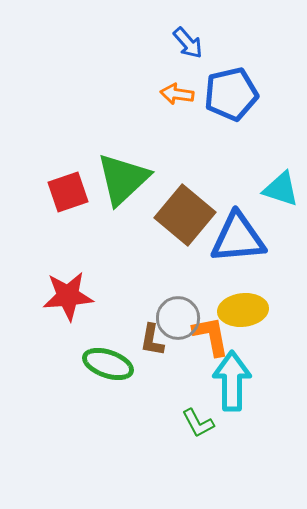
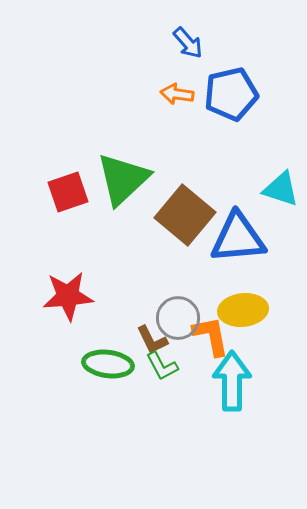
brown L-shape: rotated 36 degrees counterclockwise
green ellipse: rotated 12 degrees counterclockwise
green L-shape: moved 36 px left, 57 px up
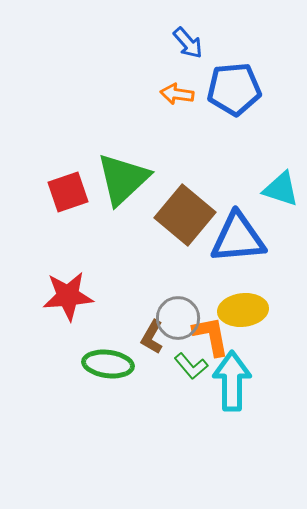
blue pentagon: moved 3 px right, 5 px up; rotated 8 degrees clockwise
brown L-shape: moved 3 px up; rotated 56 degrees clockwise
green L-shape: moved 29 px right; rotated 12 degrees counterclockwise
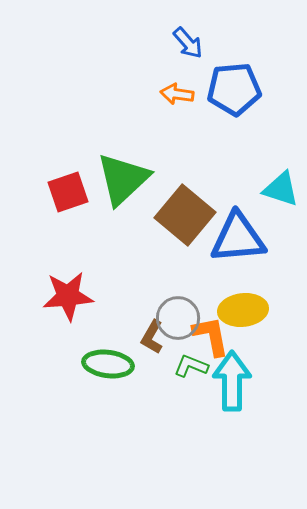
green L-shape: rotated 152 degrees clockwise
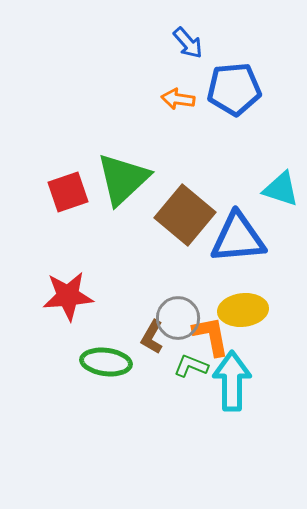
orange arrow: moved 1 px right, 5 px down
green ellipse: moved 2 px left, 2 px up
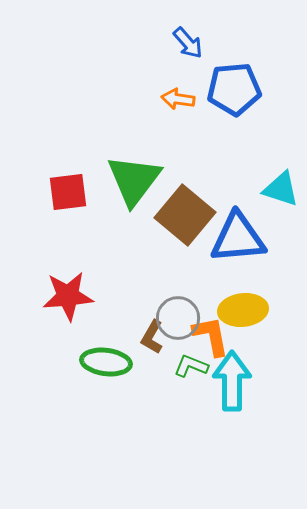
green triangle: moved 11 px right, 1 px down; rotated 10 degrees counterclockwise
red square: rotated 12 degrees clockwise
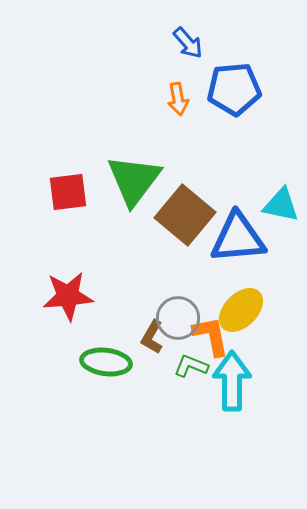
orange arrow: rotated 108 degrees counterclockwise
cyan triangle: moved 16 px down; rotated 6 degrees counterclockwise
yellow ellipse: moved 2 px left; rotated 39 degrees counterclockwise
